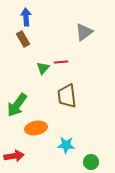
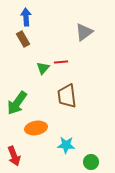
green arrow: moved 2 px up
red arrow: rotated 78 degrees clockwise
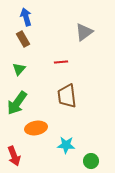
blue arrow: rotated 12 degrees counterclockwise
green triangle: moved 24 px left, 1 px down
green circle: moved 1 px up
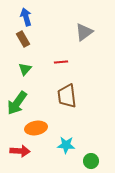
green triangle: moved 6 px right
red arrow: moved 6 px right, 5 px up; rotated 66 degrees counterclockwise
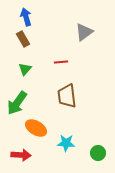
orange ellipse: rotated 40 degrees clockwise
cyan star: moved 2 px up
red arrow: moved 1 px right, 4 px down
green circle: moved 7 px right, 8 px up
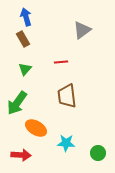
gray triangle: moved 2 px left, 2 px up
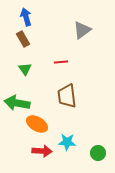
green triangle: rotated 16 degrees counterclockwise
green arrow: rotated 65 degrees clockwise
orange ellipse: moved 1 px right, 4 px up
cyan star: moved 1 px right, 1 px up
red arrow: moved 21 px right, 4 px up
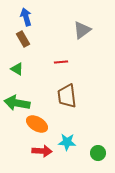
green triangle: moved 8 px left; rotated 24 degrees counterclockwise
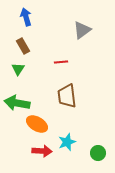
brown rectangle: moved 7 px down
green triangle: moved 1 px right; rotated 32 degrees clockwise
cyan star: rotated 24 degrees counterclockwise
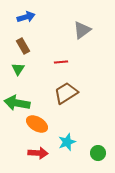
blue arrow: rotated 90 degrees clockwise
brown trapezoid: moved 1 px left, 3 px up; rotated 65 degrees clockwise
red arrow: moved 4 px left, 2 px down
